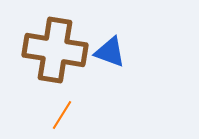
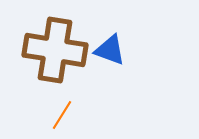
blue triangle: moved 2 px up
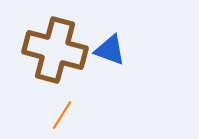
brown cross: rotated 6 degrees clockwise
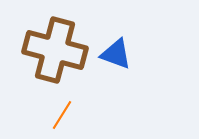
blue triangle: moved 6 px right, 4 px down
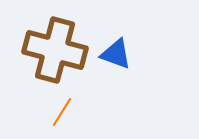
orange line: moved 3 px up
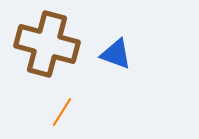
brown cross: moved 8 px left, 6 px up
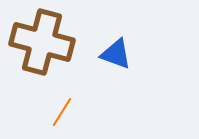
brown cross: moved 5 px left, 2 px up
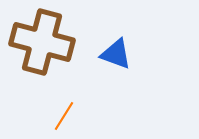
orange line: moved 2 px right, 4 px down
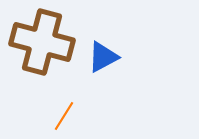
blue triangle: moved 13 px left, 3 px down; rotated 48 degrees counterclockwise
